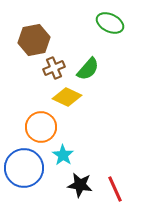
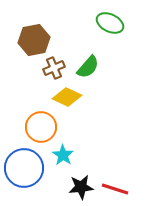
green semicircle: moved 2 px up
black star: moved 1 px right, 2 px down; rotated 15 degrees counterclockwise
red line: rotated 48 degrees counterclockwise
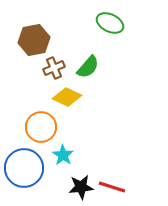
red line: moved 3 px left, 2 px up
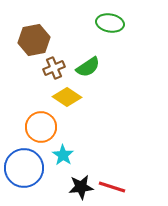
green ellipse: rotated 16 degrees counterclockwise
green semicircle: rotated 15 degrees clockwise
yellow diamond: rotated 8 degrees clockwise
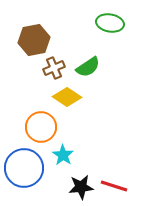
red line: moved 2 px right, 1 px up
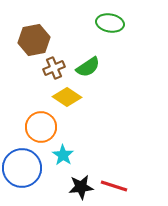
blue circle: moved 2 px left
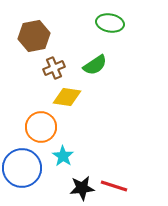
brown hexagon: moved 4 px up
green semicircle: moved 7 px right, 2 px up
yellow diamond: rotated 24 degrees counterclockwise
cyan star: moved 1 px down
black star: moved 1 px right, 1 px down
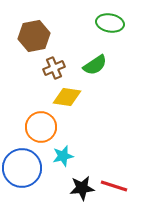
cyan star: rotated 25 degrees clockwise
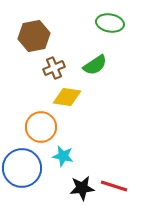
cyan star: rotated 25 degrees clockwise
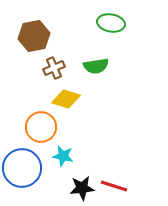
green ellipse: moved 1 px right
green semicircle: moved 1 px right, 1 px down; rotated 25 degrees clockwise
yellow diamond: moved 1 px left, 2 px down; rotated 8 degrees clockwise
